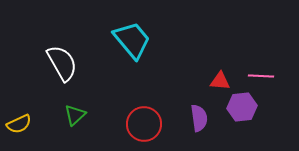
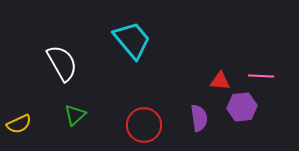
red circle: moved 1 px down
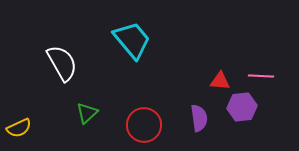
green triangle: moved 12 px right, 2 px up
yellow semicircle: moved 4 px down
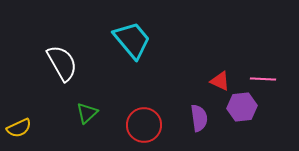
pink line: moved 2 px right, 3 px down
red triangle: rotated 20 degrees clockwise
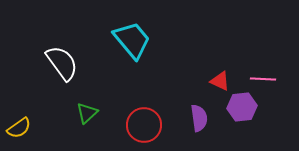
white semicircle: rotated 6 degrees counterclockwise
yellow semicircle: rotated 10 degrees counterclockwise
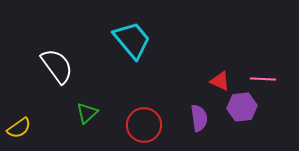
white semicircle: moved 5 px left, 3 px down
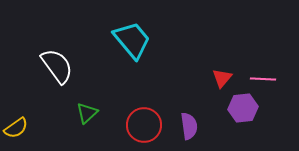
red triangle: moved 2 px right, 3 px up; rotated 45 degrees clockwise
purple hexagon: moved 1 px right, 1 px down
purple semicircle: moved 10 px left, 8 px down
yellow semicircle: moved 3 px left
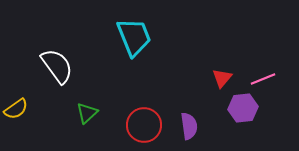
cyan trapezoid: moved 2 px right, 3 px up; rotated 18 degrees clockwise
pink line: rotated 25 degrees counterclockwise
yellow semicircle: moved 19 px up
